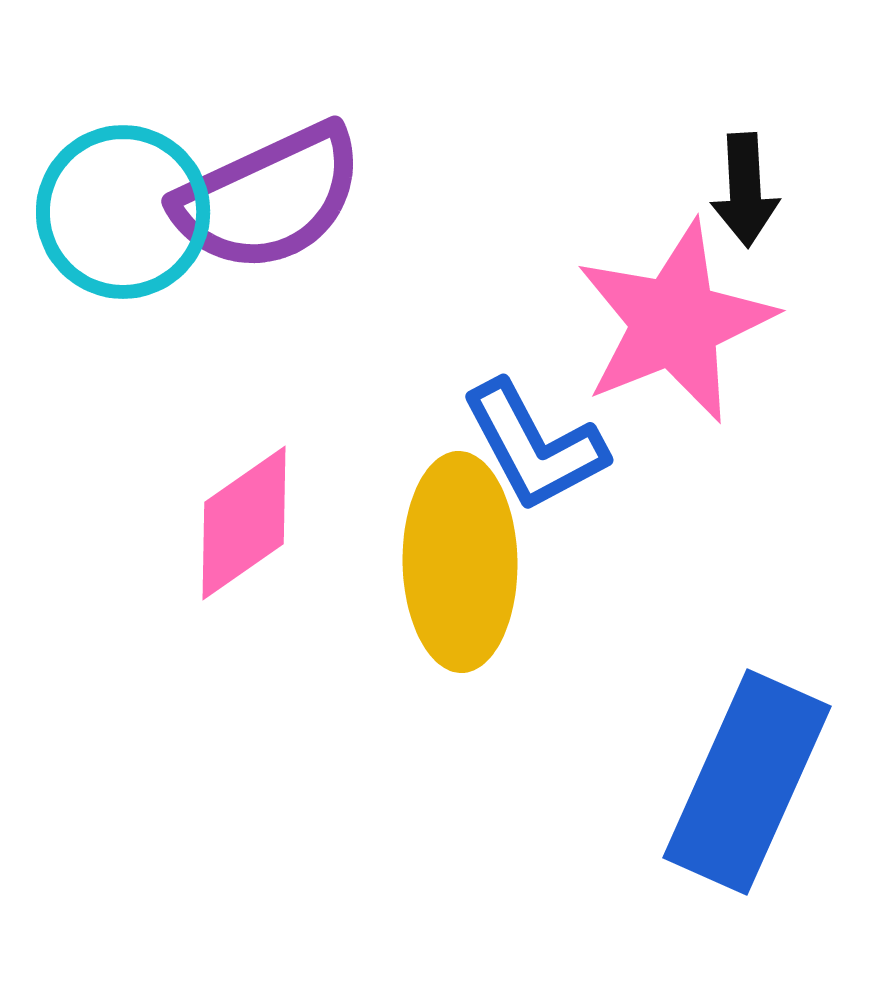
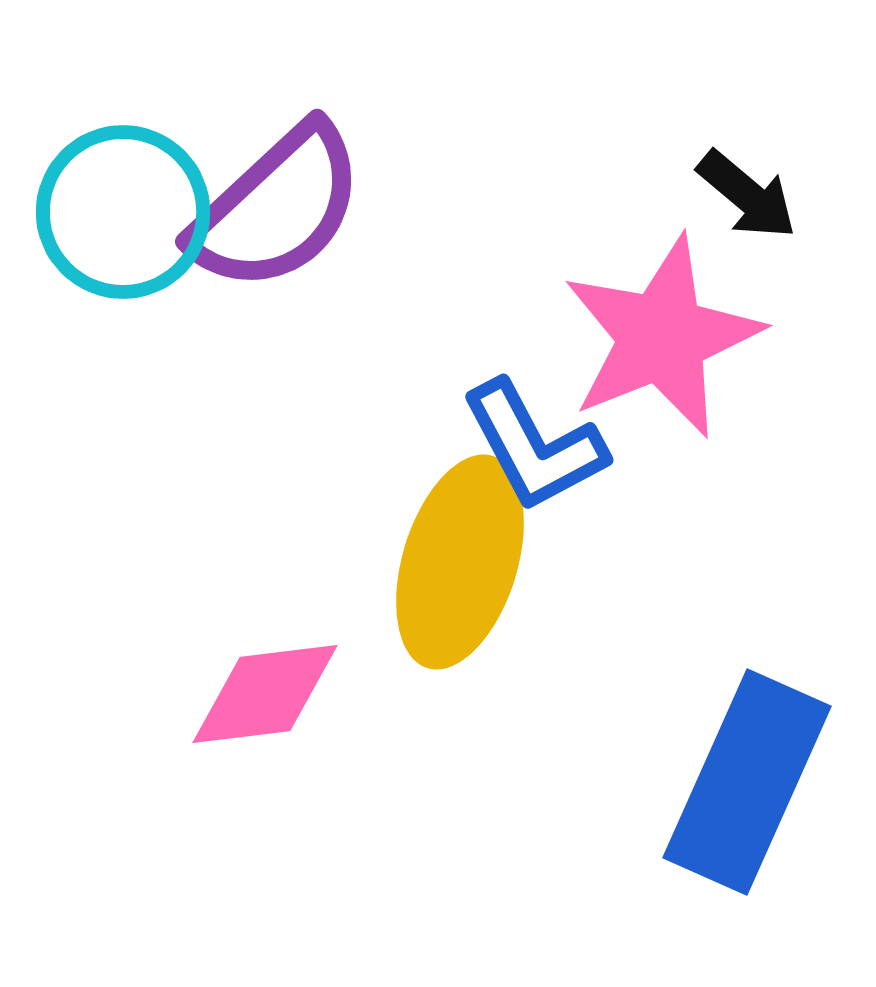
black arrow: moved 2 px right, 5 px down; rotated 47 degrees counterclockwise
purple semicircle: moved 8 px right, 10 px down; rotated 18 degrees counterclockwise
pink star: moved 13 px left, 15 px down
pink diamond: moved 21 px right, 171 px down; rotated 28 degrees clockwise
yellow ellipse: rotated 18 degrees clockwise
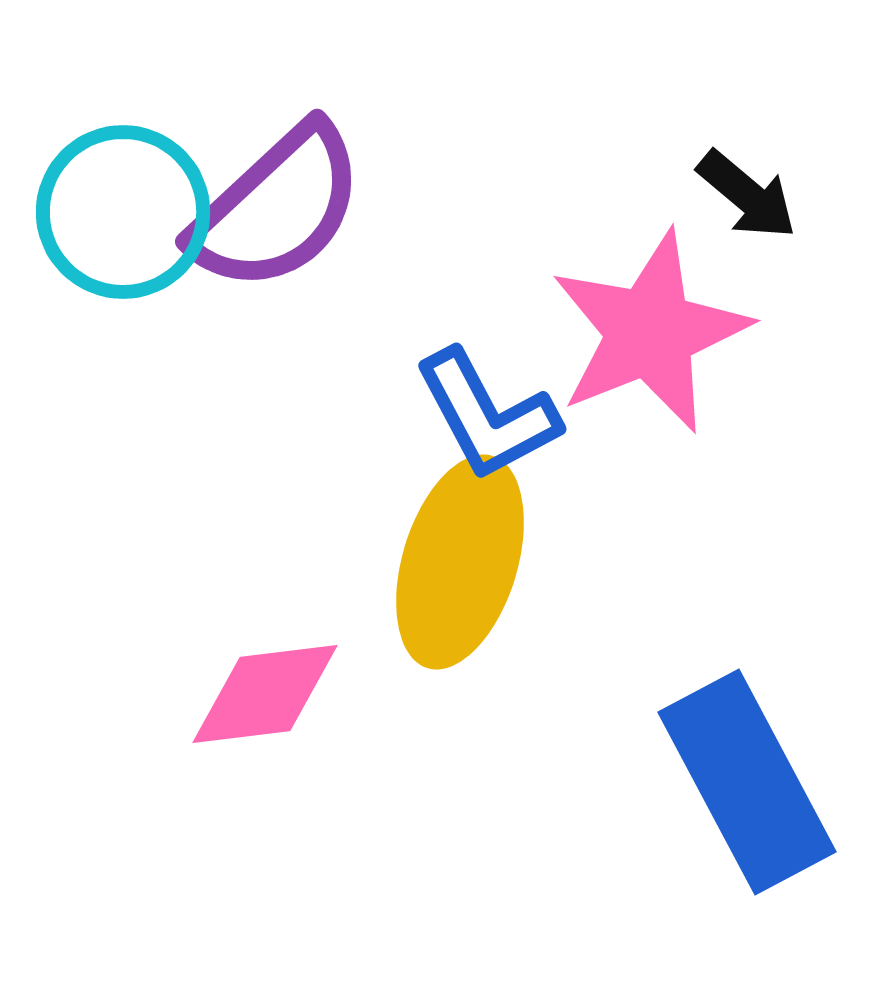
pink star: moved 12 px left, 5 px up
blue L-shape: moved 47 px left, 31 px up
blue rectangle: rotated 52 degrees counterclockwise
